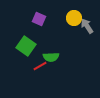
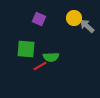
gray arrow: rotated 14 degrees counterclockwise
green square: moved 3 px down; rotated 30 degrees counterclockwise
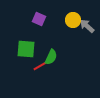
yellow circle: moved 1 px left, 2 px down
green semicircle: rotated 63 degrees counterclockwise
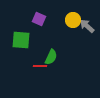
green square: moved 5 px left, 9 px up
red line: rotated 32 degrees clockwise
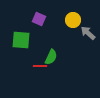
gray arrow: moved 1 px right, 7 px down
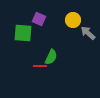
green square: moved 2 px right, 7 px up
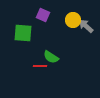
purple square: moved 4 px right, 4 px up
gray arrow: moved 2 px left, 7 px up
green semicircle: rotated 98 degrees clockwise
